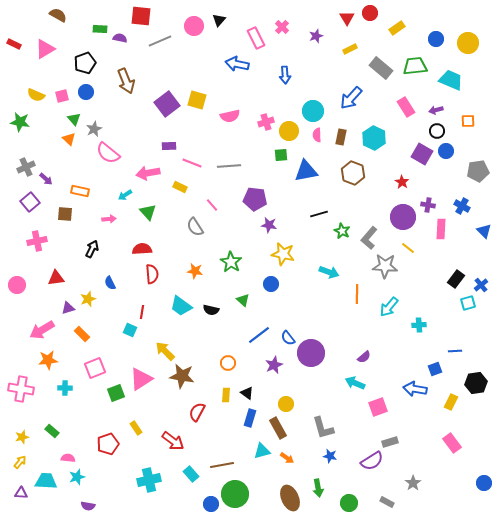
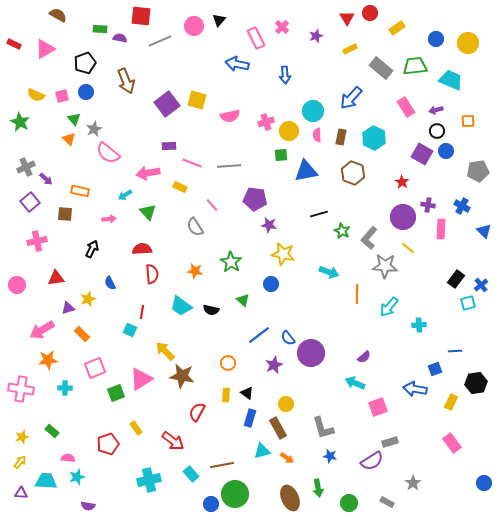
green star at (20, 122): rotated 18 degrees clockwise
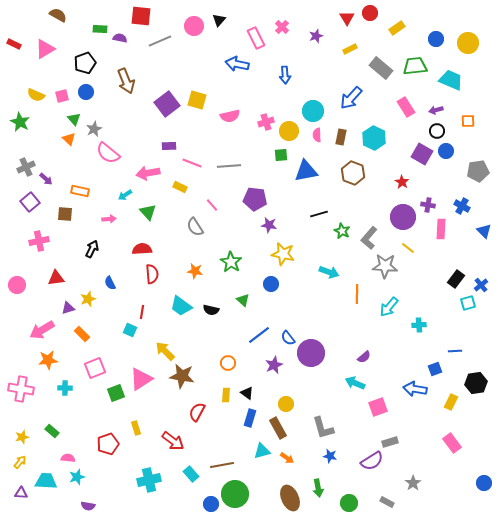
pink cross at (37, 241): moved 2 px right
yellow rectangle at (136, 428): rotated 16 degrees clockwise
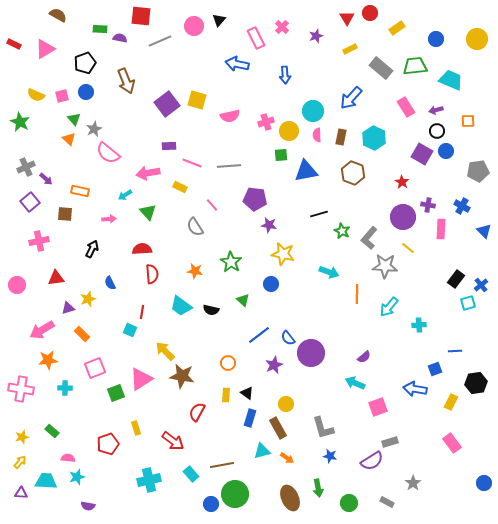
yellow circle at (468, 43): moved 9 px right, 4 px up
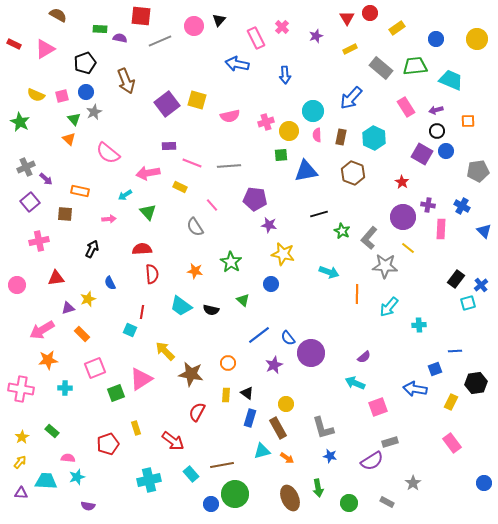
gray star at (94, 129): moved 17 px up
brown star at (182, 376): moved 9 px right, 2 px up
yellow star at (22, 437): rotated 16 degrees counterclockwise
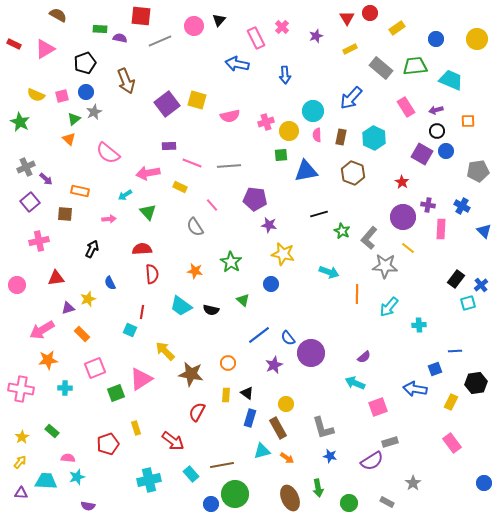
green triangle at (74, 119): rotated 32 degrees clockwise
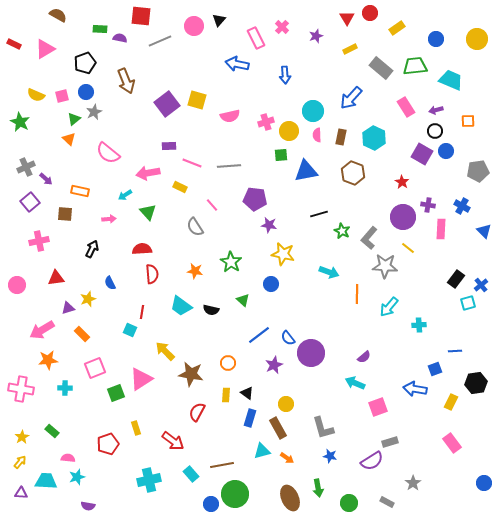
black circle at (437, 131): moved 2 px left
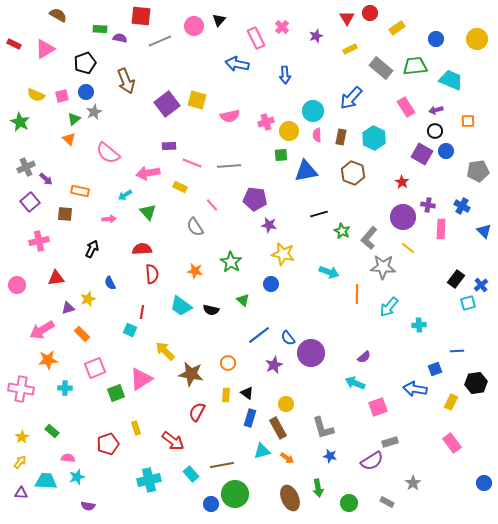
gray star at (385, 266): moved 2 px left, 1 px down
blue line at (455, 351): moved 2 px right
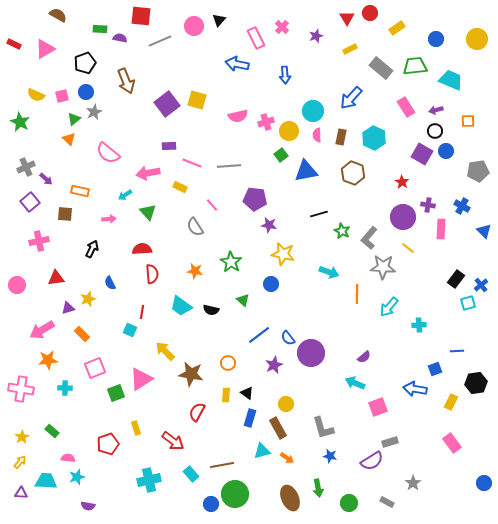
pink semicircle at (230, 116): moved 8 px right
green square at (281, 155): rotated 32 degrees counterclockwise
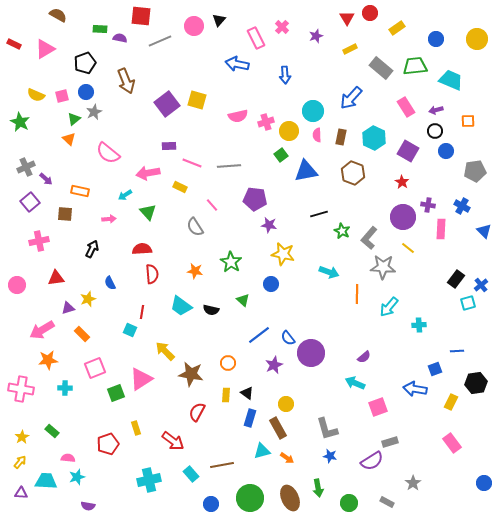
purple square at (422, 154): moved 14 px left, 3 px up
gray pentagon at (478, 171): moved 3 px left
gray L-shape at (323, 428): moved 4 px right, 1 px down
green circle at (235, 494): moved 15 px right, 4 px down
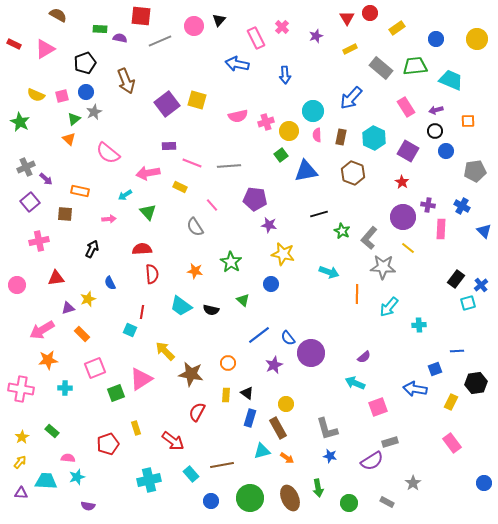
blue circle at (211, 504): moved 3 px up
